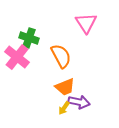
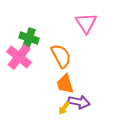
pink cross: moved 2 px right
orange trapezoid: moved 3 px up; rotated 95 degrees clockwise
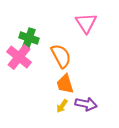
purple arrow: moved 7 px right, 2 px down
yellow arrow: moved 2 px left, 2 px up
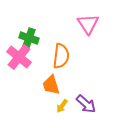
pink triangle: moved 2 px right, 1 px down
orange semicircle: rotated 35 degrees clockwise
orange trapezoid: moved 14 px left, 1 px down
purple arrow: rotated 30 degrees clockwise
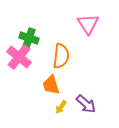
yellow arrow: moved 1 px left, 1 px down
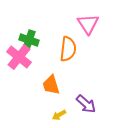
green cross: moved 2 px down
orange semicircle: moved 7 px right, 7 px up
yellow arrow: moved 2 px left, 8 px down; rotated 24 degrees clockwise
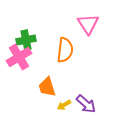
green cross: moved 3 px left; rotated 30 degrees counterclockwise
orange semicircle: moved 3 px left, 1 px down
pink cross: rotated 20 degrees clockwise
orange trapezoid: moved 4 px left, 2 px down
yellow arrow: moved 5 px right, 10 px up
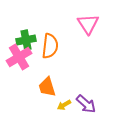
orange semicircle: moved 15 px left, 4 px up
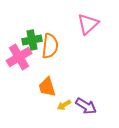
pink triangle: rotated 20 degrees clockwise
green cross: moved 6 px right
purple arrow: moved 2 px down; rotated 10 degrees counterclockwise
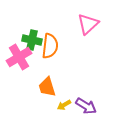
green cross: rotated 24 degrees clockwise
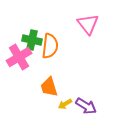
pink triangle: rotated 25 degrees counterclockwise
orange trapezoid: moved 2 px right
yellow arrow: moved 1 px right, 1 px up
